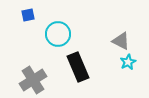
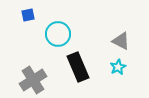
cyan star: moved 10 px left, 5 px down
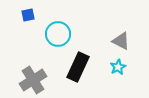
black rectangle: rotated 48 degrees clockwise
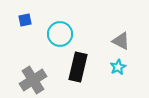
blue square: moved 3 px left, 5 px down
cyan circle: moved 2 px right
black rectangle: rotated 12 degrees counterclockwise
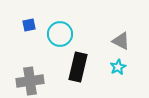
blue square: moved 4 px right, 5 px down
gray cross: moved 3 px left, 1 px down; rotated 24 degrees clockwise
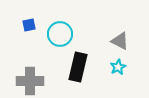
gray triangle: moved 1 px left
gray cross: rotated 8 degrees clockwise
